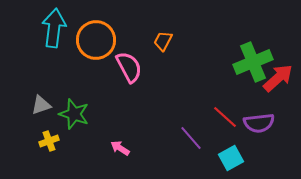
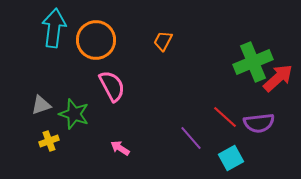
pink semicircle: moved 17 px left, 19 px down
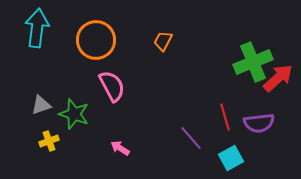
cyan arrow: moved 17 px left
red line: rotated 32 degrees clockwise
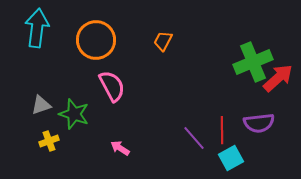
red line: moved 3 px left, 13 px down; rotated 16 degrees clockwise
purple line: moved 3 px right
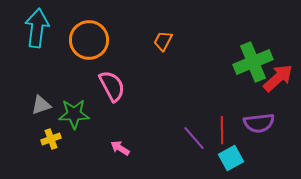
orange circle: moved 7 px left
green star: rotated 20 degrees counterclockwise
yellow cross: moved 2 px right, 2 px up
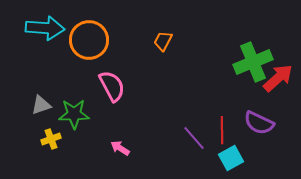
cyan arrow: moved 8 px right; rotated 87 degrees clockwise
purple semicircle: rotated 32 degrees clockwise
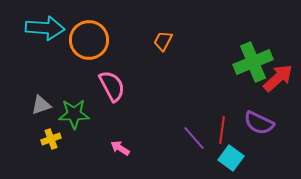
red line: rotated 8 degrees clockwise
cyan square: rotated 25 degrees counterclockwise
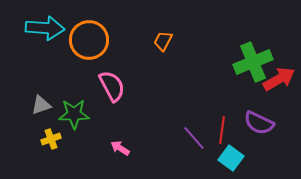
red arrow: moved 1 px right, 1 px down; rotated 12 degrees clockwise
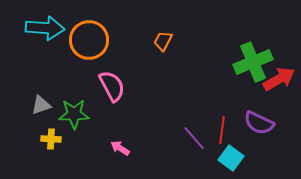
yellow cross: rotated 24 degrees clockwise
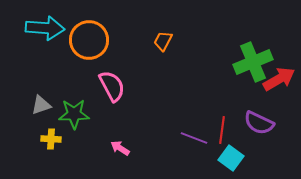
purple line: rotated 28 degrees counterclockwise
